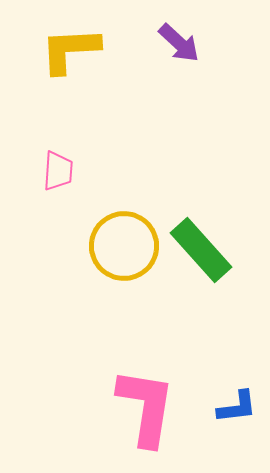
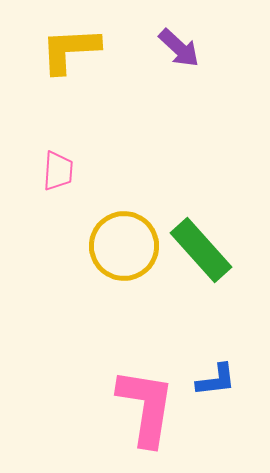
purple arrow: moved 5 px down
blue L-shape: moved 21 px left, 27 px up
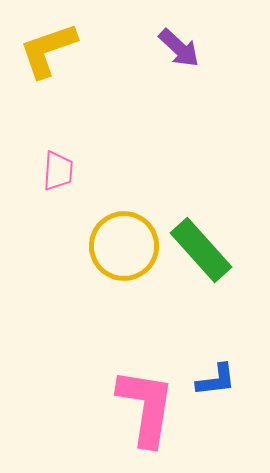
yellow L-shape: moved 22 px left; rotated 16 degrees counterclockwise
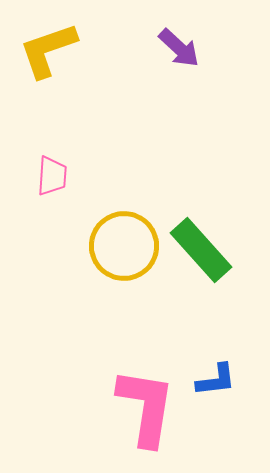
pink trapezoid: moved 6 px left, 5 px down
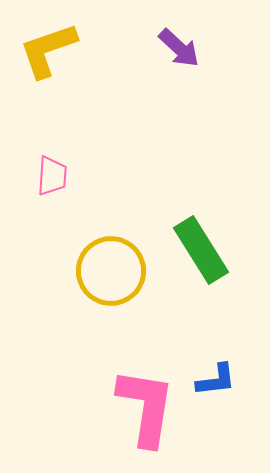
yellow circle: moved 13 px left, 25 px down
green rectangle: rotated 10 degrees clockwise
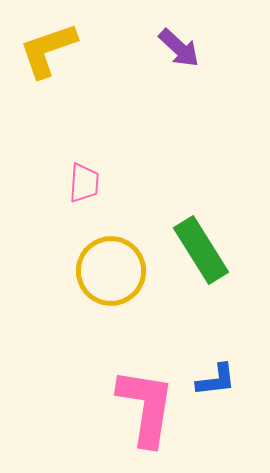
pink trapezoid: moved 32 px right, 7 px down
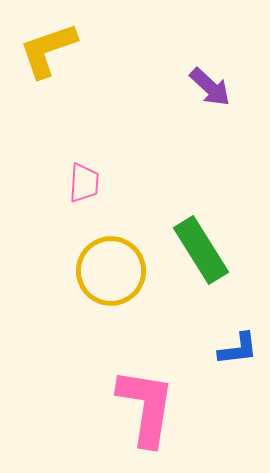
purple arrow: moved 31 px right, 39 px down
blue L-shape: moved 22 px right, 31 px up
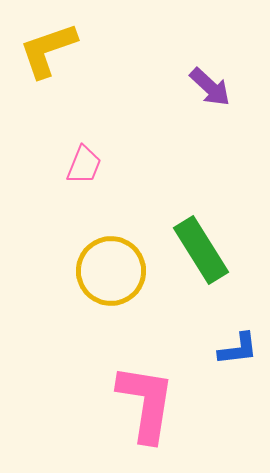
pink trapezoid: moved 18 px up; rotated 18 degrees clockwise
pink L-shape: moved 4 px up
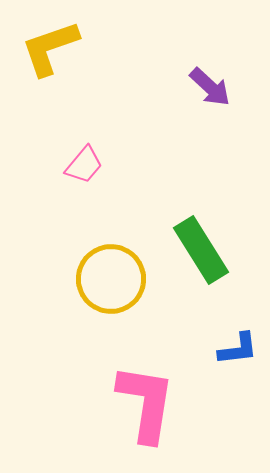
yellow L-shape: moved 2 px right, 2 px up
pink trapezoid: rotated 18 degrees clockwise
yellow circle: moved 8 px down
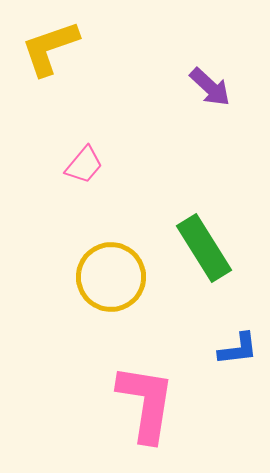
green rectangle: moved 3 px right, 2 px up
yellow circle: moved 2 px up
